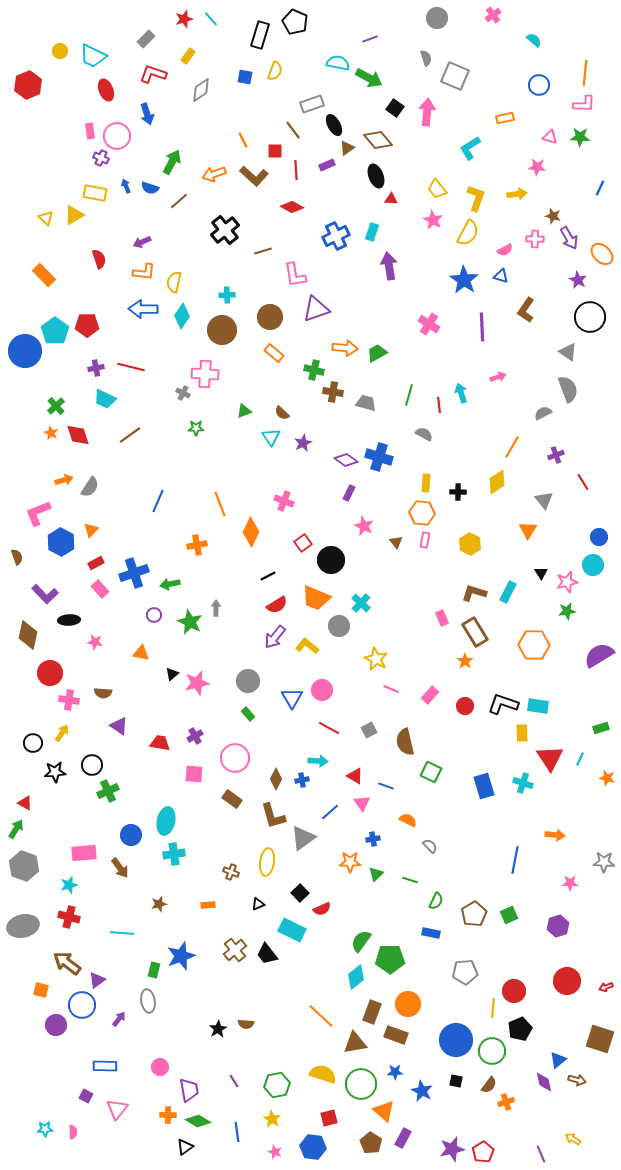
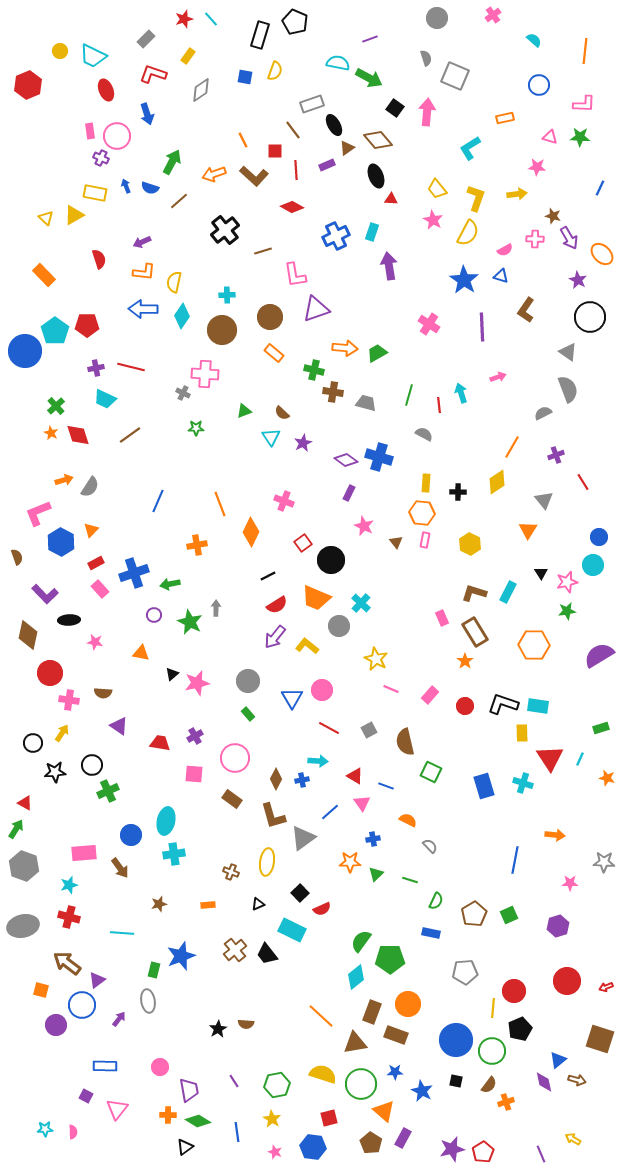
orange line at (585, 73): moved 22 px up
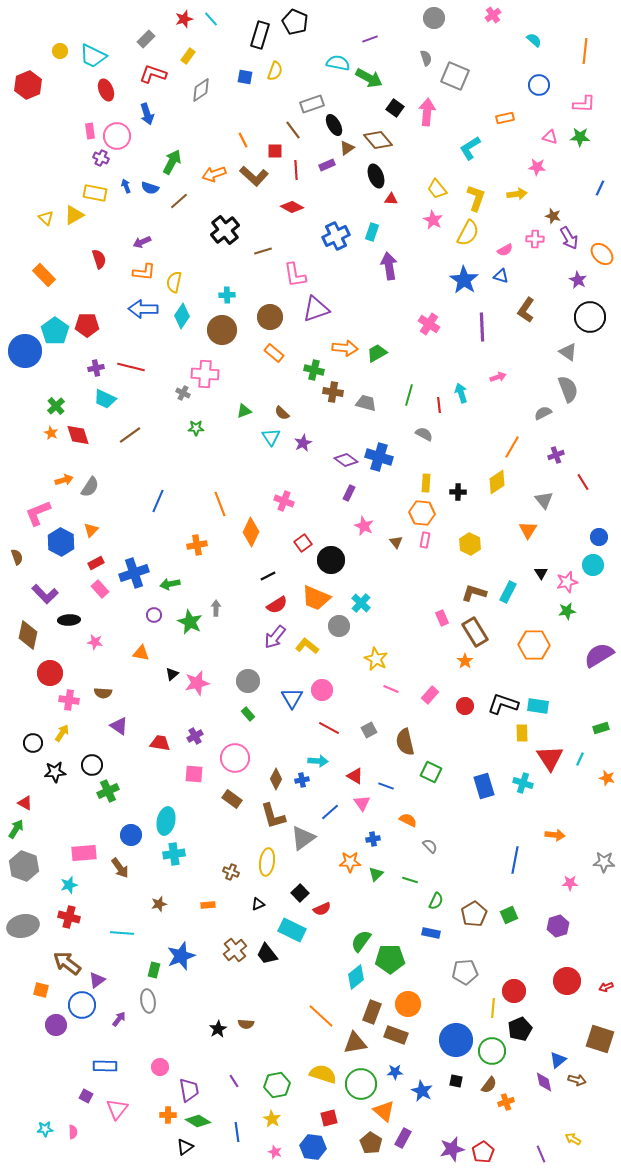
gray circle at (437, 18): moved 3 px left
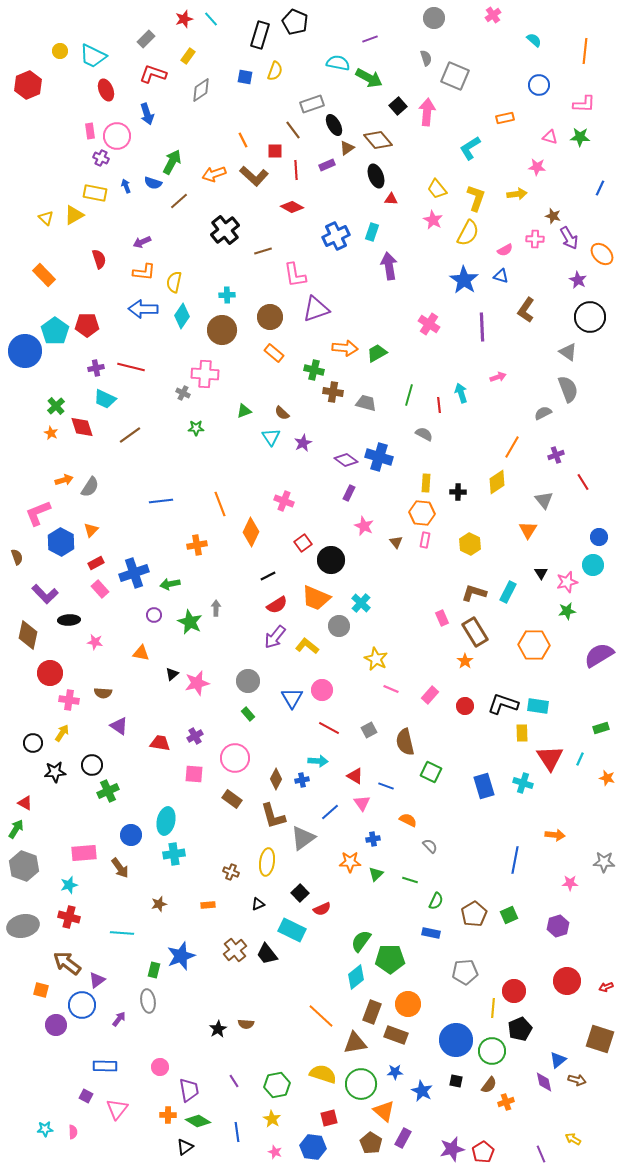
black square at (395, 108): moved 3 px right, 2 px up; rotated 12 degrees clockwise
blue semicircle at (150, 188): moved 3 px right, 5 px up
red diamond at (78, 435): moved 4 px right, 8 px up
blue line at (158, 501): moved 3 px right; rotated 60 degrees clockwise
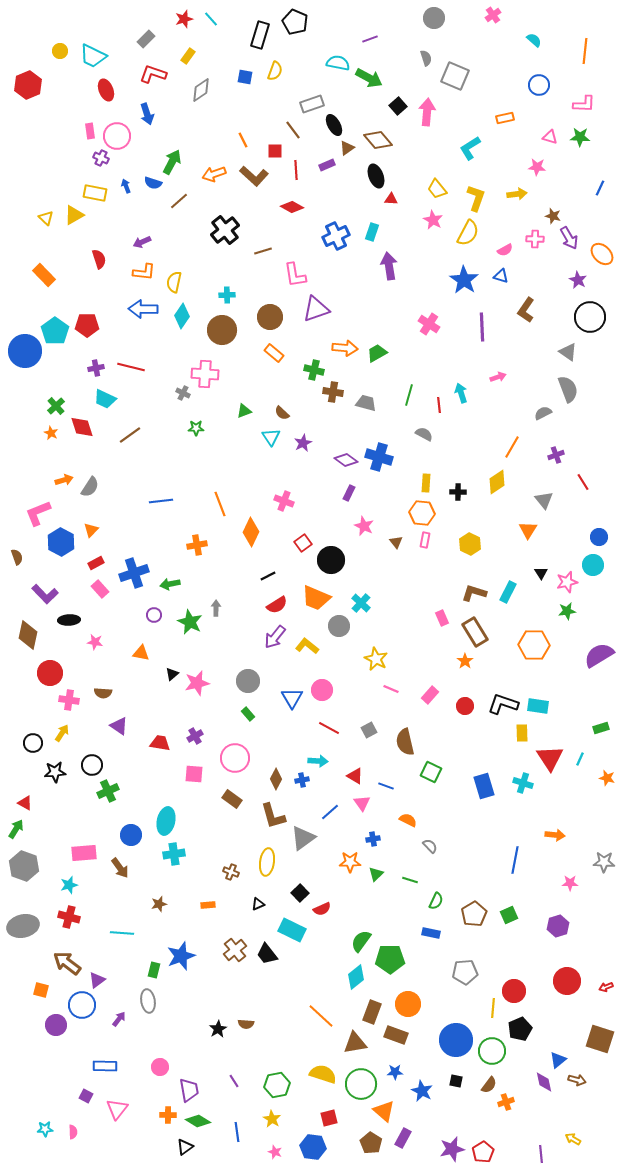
purple line at (541, 1154): rotated 18 degrees clockwise
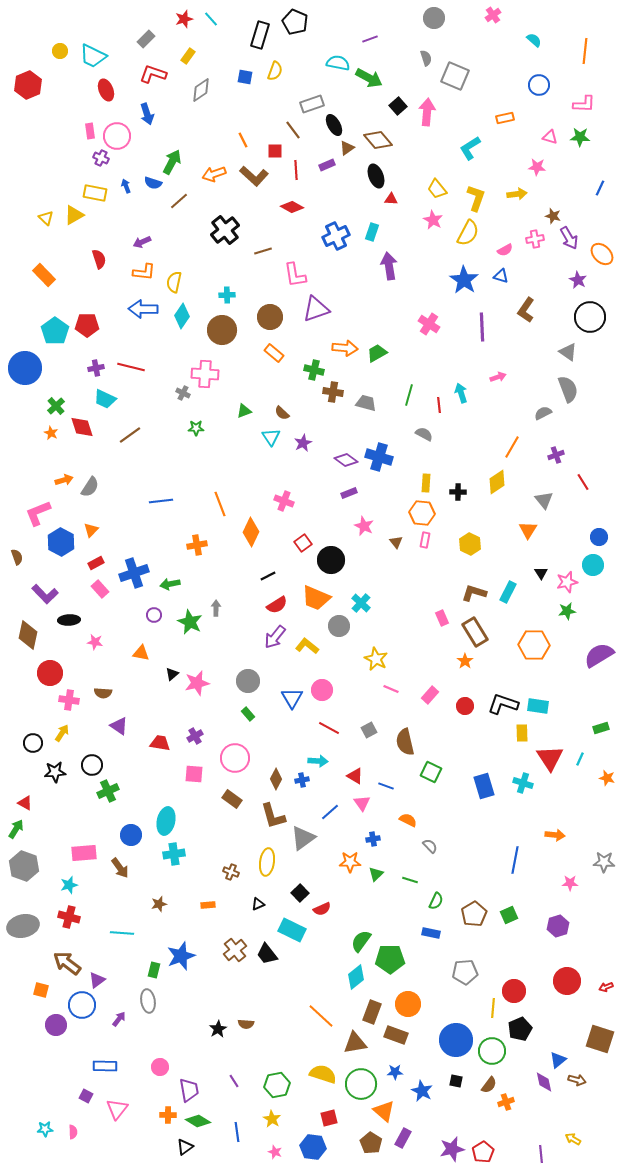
pink cross at (535, 239): rotated 12 degrees counterclockwise
blue circle at (25, 351): moved 17 px down
purple rectangle at (349, 493): rotated 42 degrees clockwise
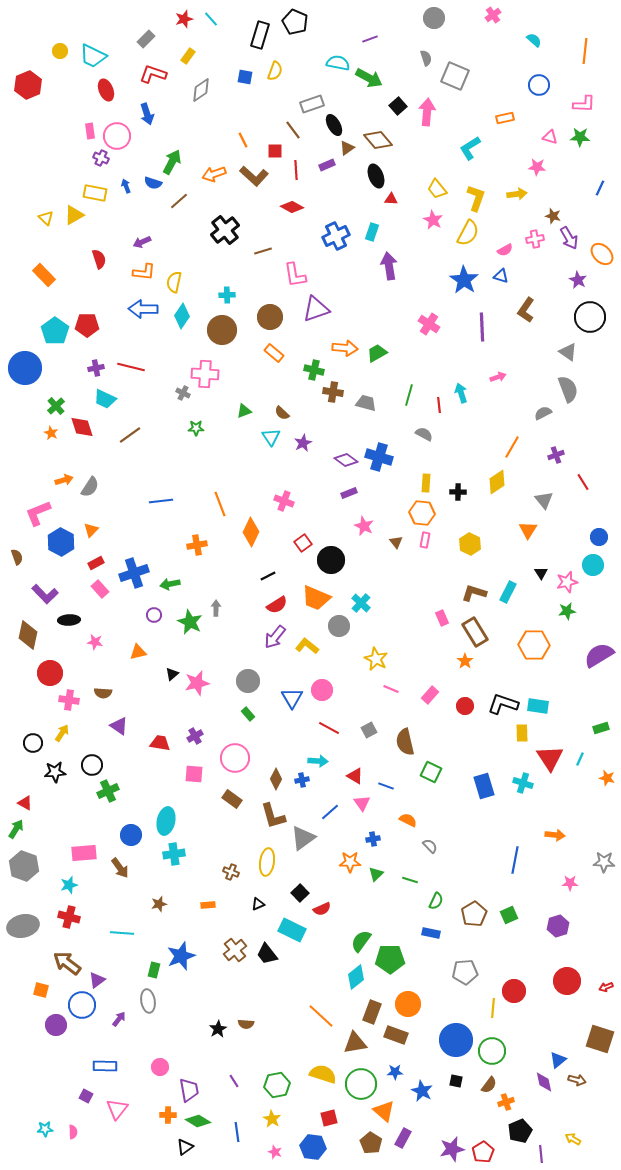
orange triangle at (141, 653): moved 3 px left, 1 px up; rotated 24 degrees counterclockwise
black pentagon at (520, 1029): moved 102 px down
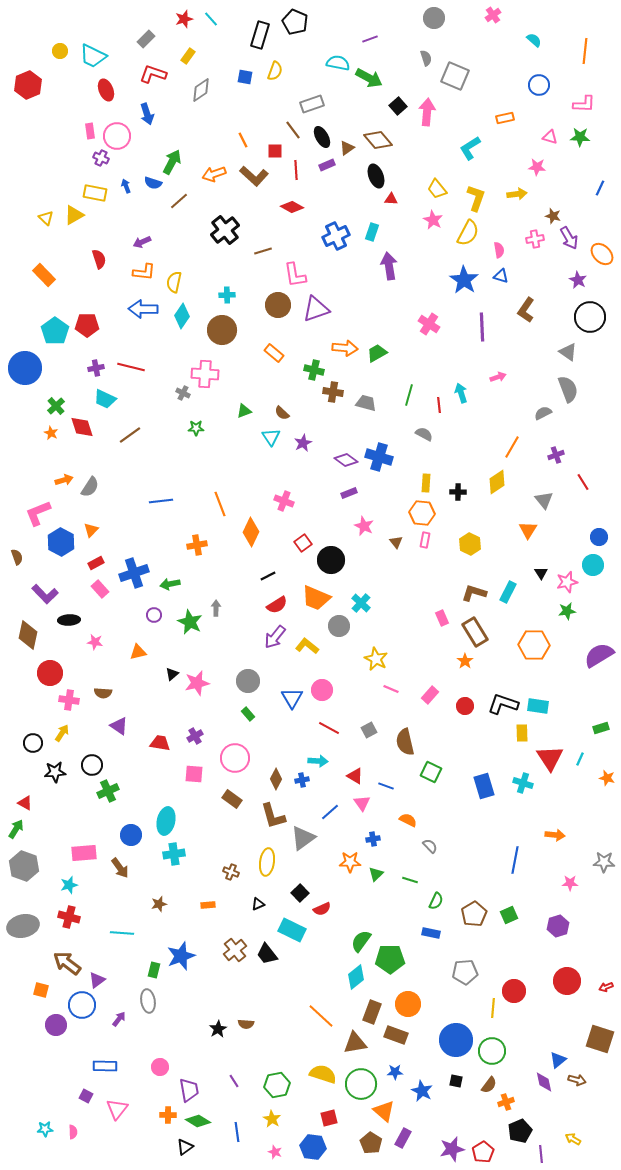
black ellipse at (334, 125): moved 12 px left, 12 px down
pink semicircle at (505, 250): moved 6 px left; rotated 70 degrees counterclockwise
brown circle at (270, 317): moved 8 px right, 12 px up
